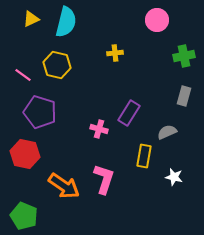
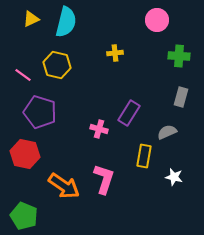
green cross: moved 5 px left; rotated 15 degrees clockwise
gray rectangle: moved 3 px left, 1 px down
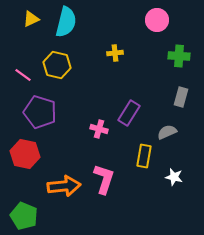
orange arrow: rotated 40 degrees counterclockwise
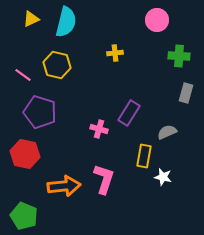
gray rectangle: moved 5 px right, 4 px up
white star: moved 11 px left
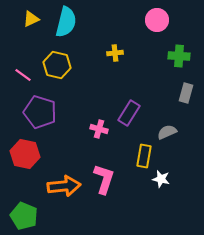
white star: moved 2 px left, 2 px down
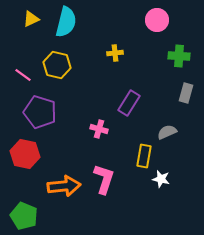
purple rectangle: moved 10 px up
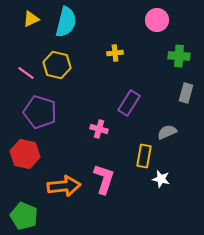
pink line: moved 3 px right, 2 px up
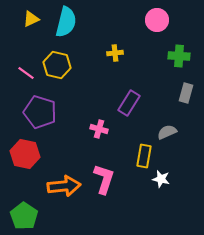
green pentagon: rotated 12 degrees clockwise
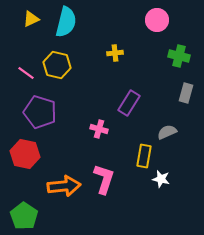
green cross: rotated 10 degrees clockwise
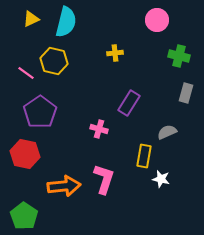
yellow hexagon: moved 3 px left, 4 px up
purple pentagon: rotated 20 degrees clockwise
